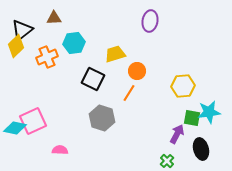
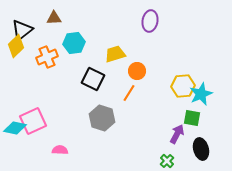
cyan star: moved 8 px left, 18 px up; rotated 15 degrees counterclockwise
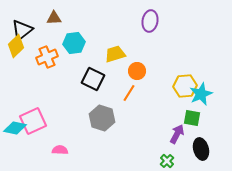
yellow hexagon: moved 2 px right
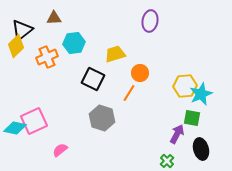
orange circle: moved 3 px right, 2 px down
pink square: moved 1 px right
pink semicircle: rotated 42 degrees counterclockwise
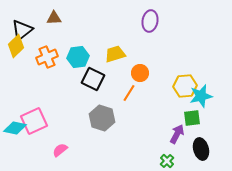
cyan hexagon: moved 4 px right, 14 px down
cyan star: moved 2 px down; rotated 10 degrees clockwise
green square: rotated 18 degrees counterclockwise
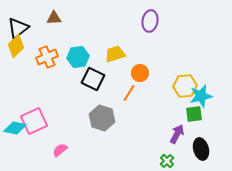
black triangle: moved 4 px left, 2 px up
green square: moved 2 px right, 4 px up
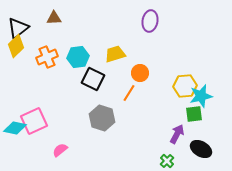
black ellipse: rotated 45 degrees counterclockwise
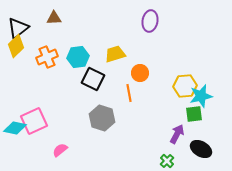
orange line: rotated 42 degrees counterclockwise
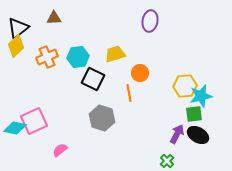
black ellipse: moved 3 px left, 14 px up
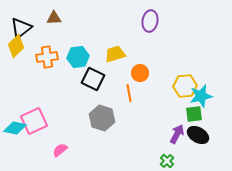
black triangle: moved 3 px right
orange cross: rotated 15 degrees clockwise
